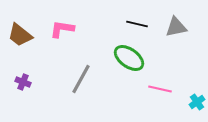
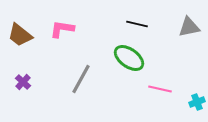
gray triangle: moved 13 px right
purple cross: rotated 21 degrees clockwise
cyan cross: rotated 14 degrees clockwise
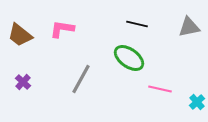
cyan cross: rotated 21 degrees counterclockwise
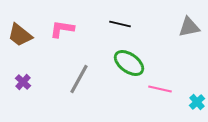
black line: moved 17 px left
green ellipse: moved 5 px down
gray line: moved 2 px left
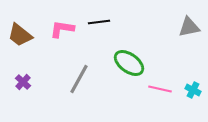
black line: moved 21 px left, 2 px up; rotated 20 degrees counterclockwise
cyan cross: moved 4 px left, 12 px up; rotated 21 degrees counterclockwise
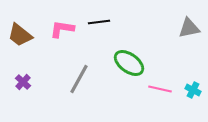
gray triangle: moved 1 px down
